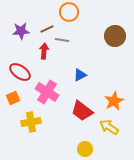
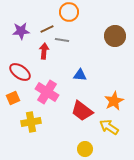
blue triangle: rotated 32 degrees clockwise
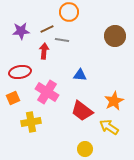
red ellipse: rotated 45 degrees counterclockwise
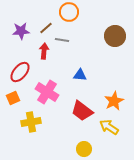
brown line: moved 1 px left, 1 px up; rotated 16 degrees counterclockwise
red ellipse: rotated 40 degrees counterclockwise
yellow circle: moved 1 px left
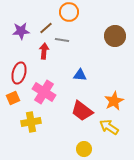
red ellipse: moved 1 px left, 1 px down; rotated 25 degrees counterclockwise
pink cross: moved 3 px left
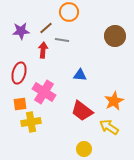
red arrow: moved 1 px left, 1 px up
orange square: moved 7 px right, 6 px down; rotated 16 degrees clockwise
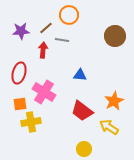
orange circle: moved 3 px down
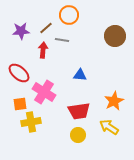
red ellipse: rotated 65 degrees counterclockwise
red trapezoid: moved 3 px left; rotated 45 degrees counterclockwise
yellow circle: moved 6 px left, 14 px up
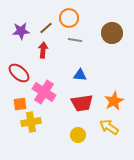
orange circle: moved 3 px down
brown circle: moved 3 px left, 3 px up
gray line: moved 13 px right
red trapezoid: moved 3 px right, 8 px up
